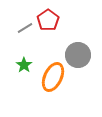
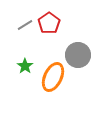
red pentagon: moved 1 px right, 3 px down
gray line: moved 3 px up
green star: moved 1 px right, 1 px down
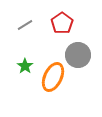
red pentagon: moved 13 px right
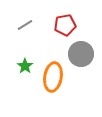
red pentagon: moved 3 px right, 2 px down; rotated 25 degrees clockwise
gray circle: moved 3 px right, 1 px up
orange ellipse: rotated 16 degrees counterclockwise
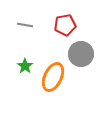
gray line: rotated 42 degrees clockwise
orange ellipse: rotated 16 degrees clockwise
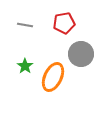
red pentagon: moved 1 px left, 2 px up
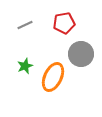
gray line: rotated 35 degrees counterclockwise
green star: rotated 14 degrees clockwise
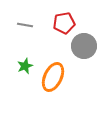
gray line: rotated 35 degrees clockwise
gray circle: moved 3 px right, 8 px up
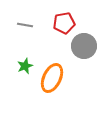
orange ellipse: moved 1 px left, 1 px down
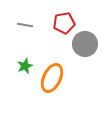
gray circle: moved 1 px right, 2 px up
